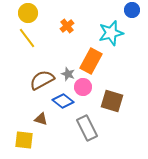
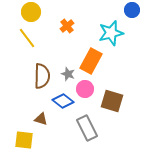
yellow circle: moved 3 px right, 1 px up
brown semicircle: moved 4 px up; rotated 120 degrees clockwise
pink circle: moved 2 px right, 2 px down
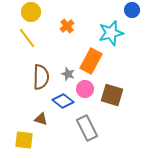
brown semicircle: moved 1 px left, 1 px down
brown square: moved 6 px up
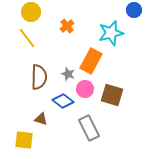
blue circle: moved 2 px right
brown semicircle: moved 2 px left
gray rectangle: moved 2 px right
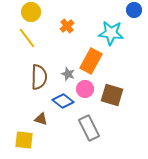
cyan star: rotated 20 degrees clockwise
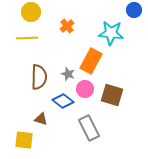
yellow line: rotated 55 degrees counterclockwise
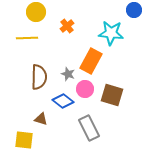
yellow circle: moved 5 px right
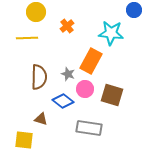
gray rectangle: rotated 55 degrees counterclockwise
